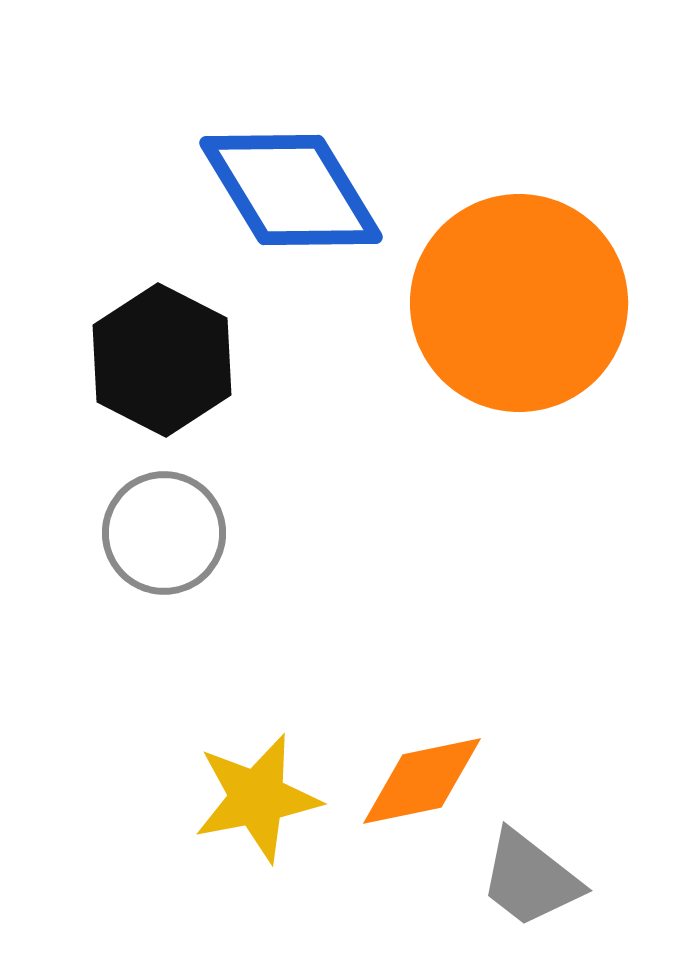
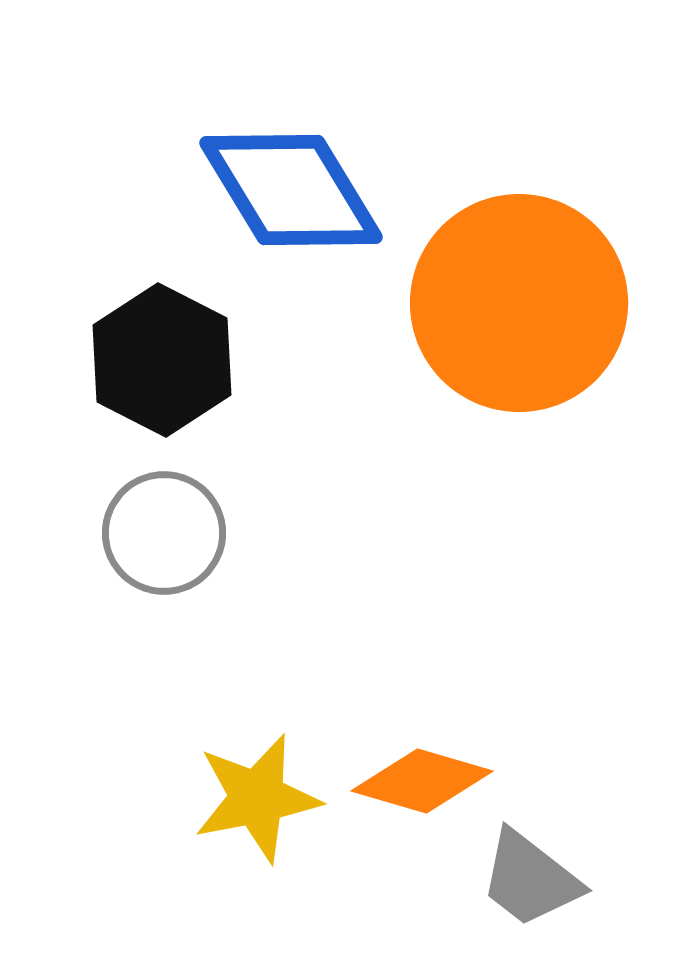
orange diamond: rotated 28 degrees clockwise
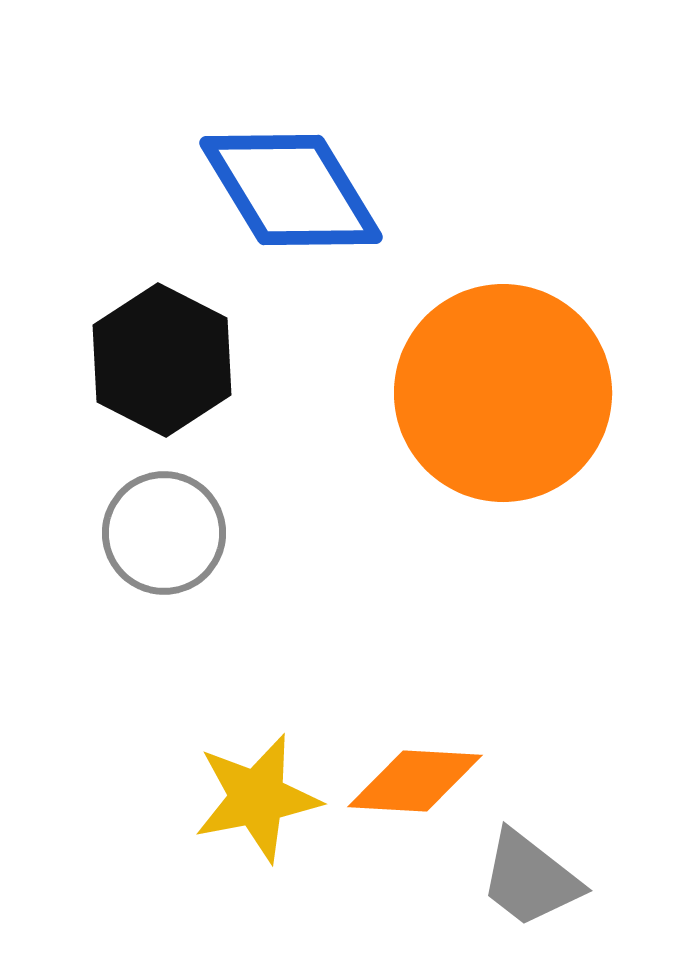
orange circle: moved 16 px left, 90 px down
orange diamond: moved 7 px left; rotated 13 degrees counterclockwise
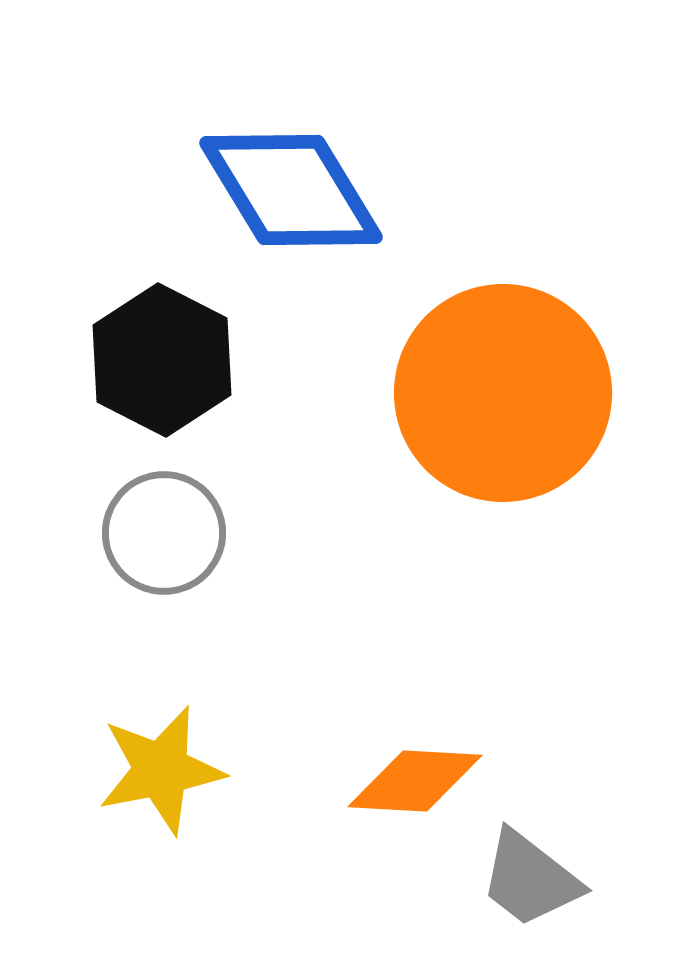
yellow star: moved 96 px left, 28 px up
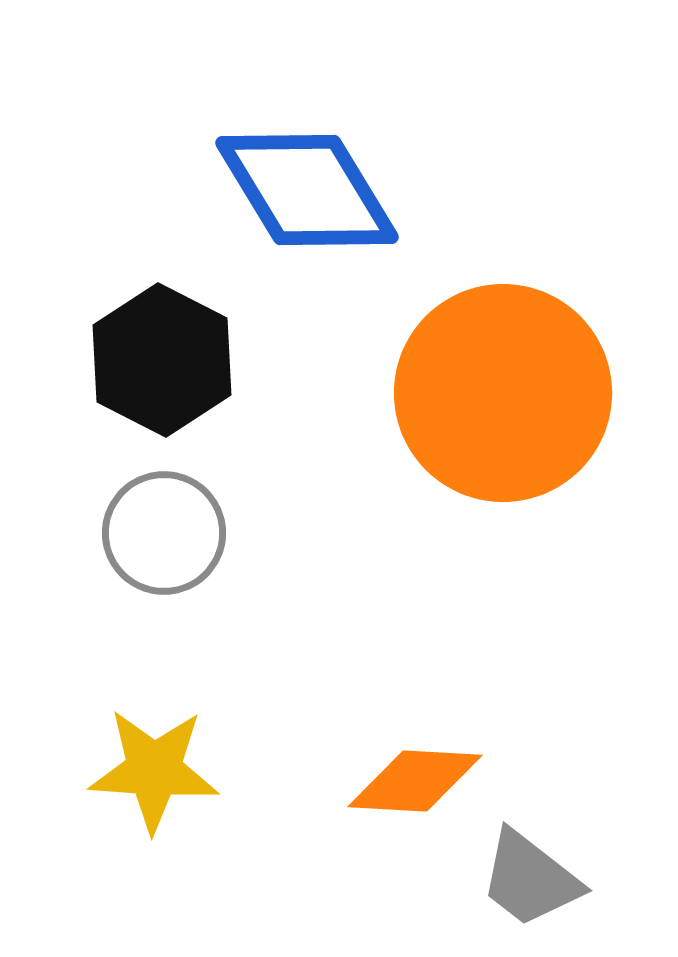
blue diamond: moved 16 px right
yellow star: moved 7 px left; rotated 15 degrees clockwise
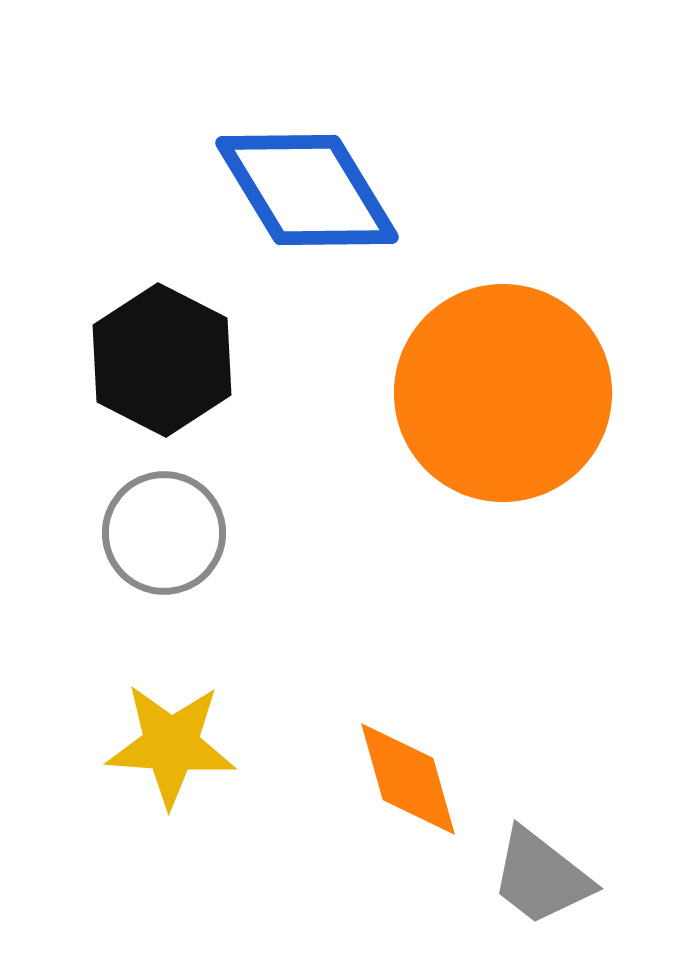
yellow star: moved 17 px right, 25 px up
orange diamond: moved 7 px left, 2 px up; rotated 71 degrees clockwise
gray trapezoid: moved 11 px right, 2 px up
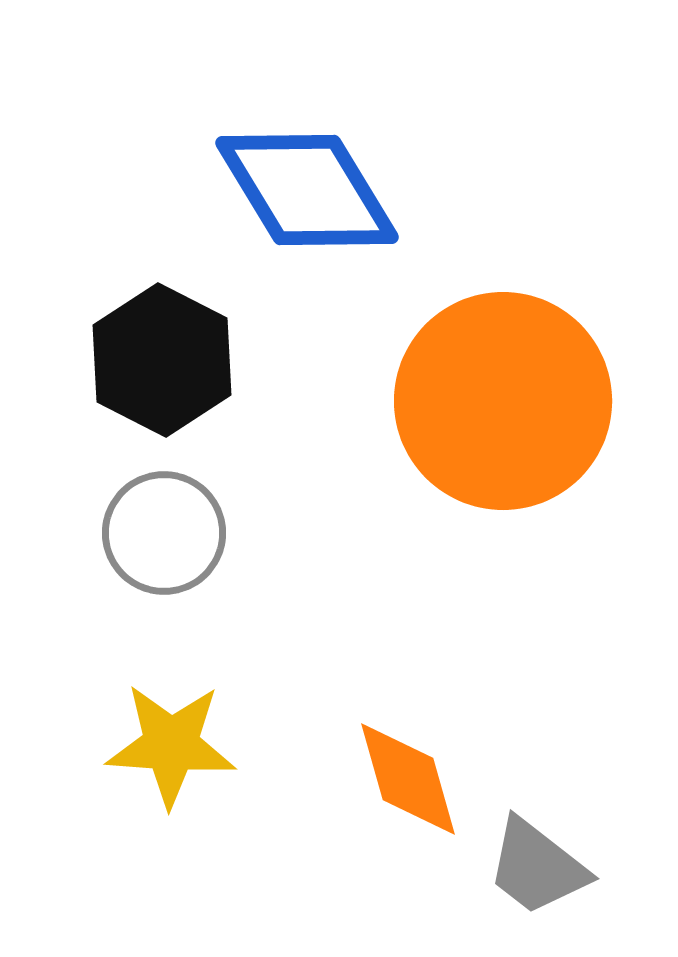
orange circle: moved 8 px down
gray trapezoid: moved 4 px left, 10 px up
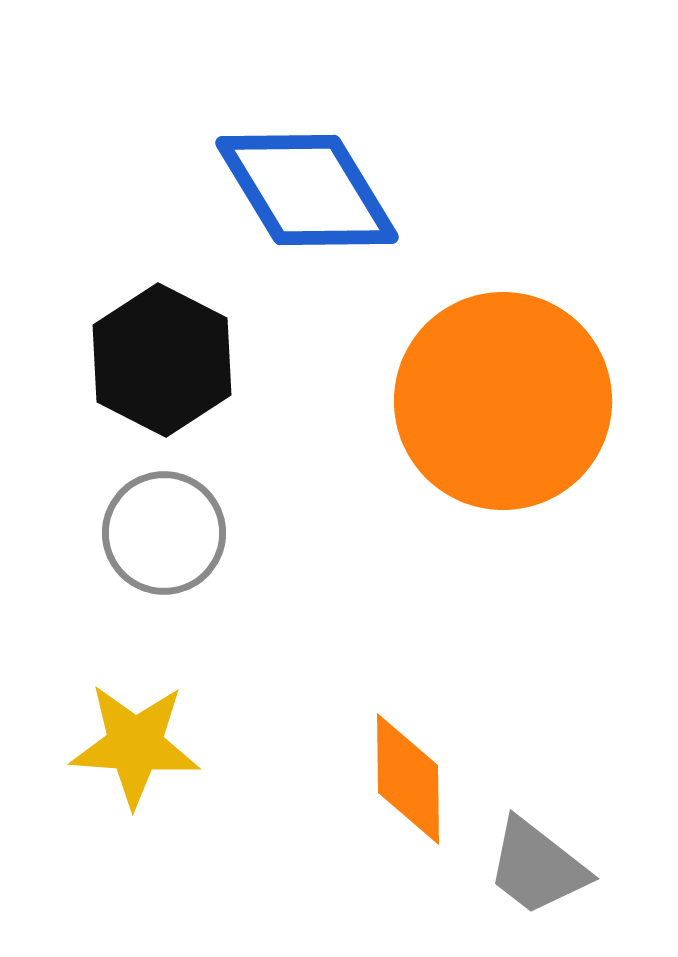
yellow star: moved 36 px left
orange diamond: rotated 15 degrees clockwise
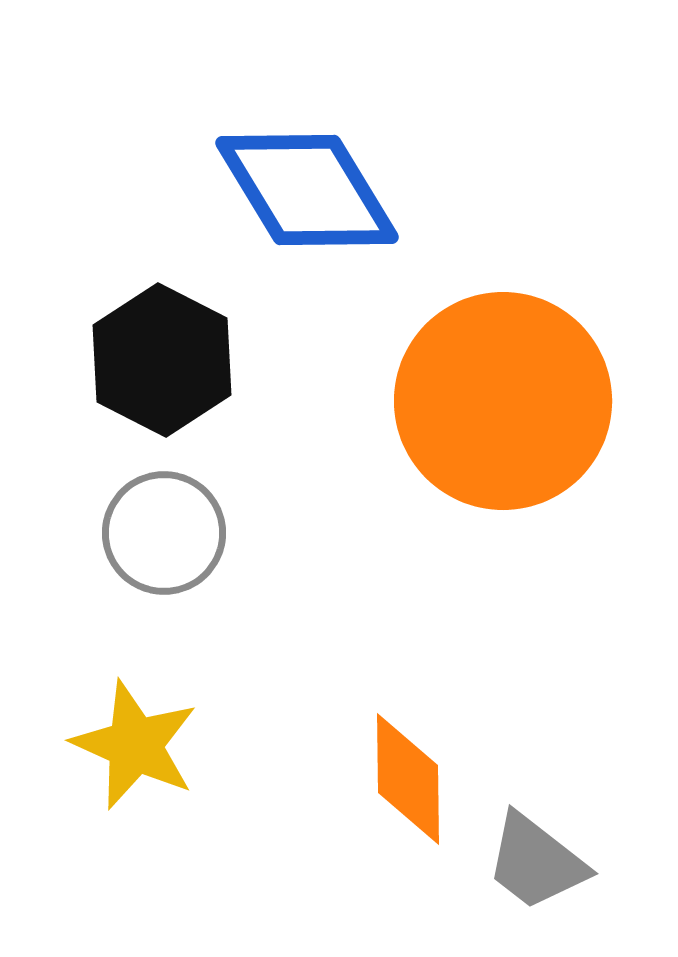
yellow star: rotated 20 degrees clockwise
gray trapezoid: moved 1 px left, 5 px up
